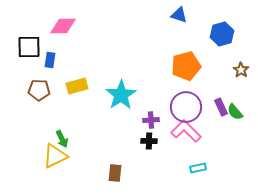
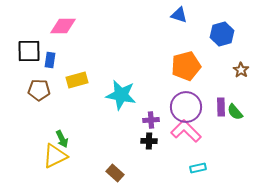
black square: moved 4 px down
yellow rectangle: moved 6 px up
cyan star: rotated 28 degrees counterclockwise
purple rectangle: rotated 24 degrees clockwise
brown rectangle: rotated 54 degrees counterclockwise
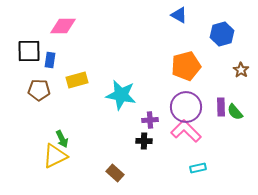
blue triangle: rotated 12 degrees clockwise
purple cross: moved 1 px left
black cross: moved 5 px left
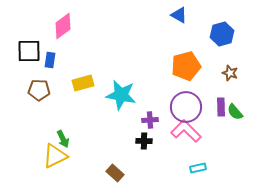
pink diamond: rotated 36 degrees counterclockwise
brown star: moved 11 px left, 3 px down; rotated 14 degrees counterclockwise
yellow rectangle: moved 6 px right, 3 px down
green arrow: moved 1 px right
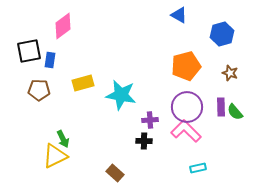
black square: rotated 10 degrees counterclockwise
purple circle: moved 1 px right
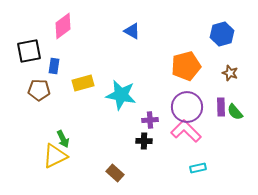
blue triangle: moved 47 px left, 16 px down
blue rectangle: moved 4 px right, 6 px down
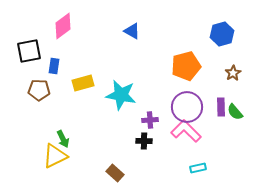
brown star: moved 3 px right; rotated 21 degrees clockwise
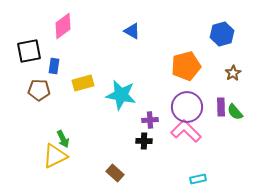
cyan rectangle: moved 11 px down
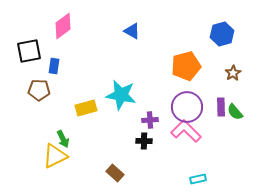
yellow rectangle: moved 3 px right, 25 px down
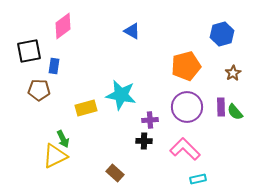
pink L-shape: moved 1 px left, 18 px down
